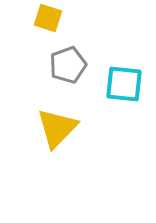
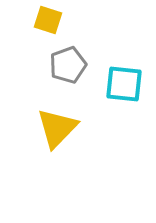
yellow square: moved 2 px down
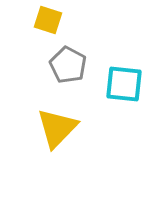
gray pentagon: rotated 24 degrees counterclockwise
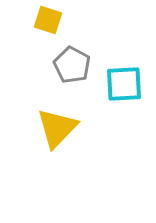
gray pentagon: moved 4 px right
cyan square: rotated 9 degrees counterclockwise
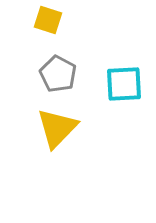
gray pentagon: moved 14 px left, 9 px down
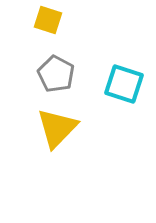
gray pentagon: moved 2 px left
cyan square: rotated 21 degrees clockwise
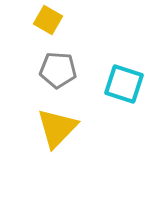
yellow square: rotated 12 degrees clockwise
gray pentagon: moved 2 px right, 4 px up; rotated 24 degrees counterclockwise
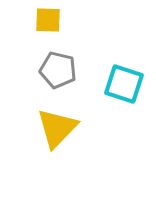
yellow square: rotated 28 degrees counterclockwise
gray pentagon: rotated 9 degrees clockwise
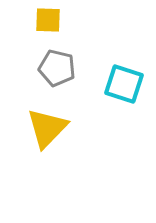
gray pentagon: moved 1 px left, 2 px up
yellow triangle: moved 10 px left
